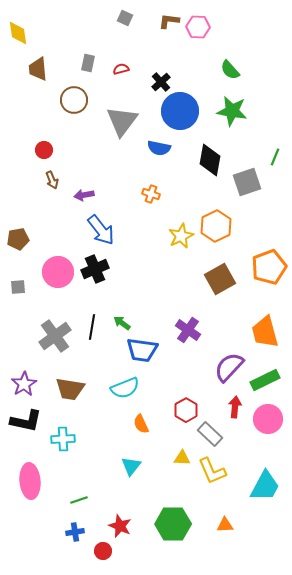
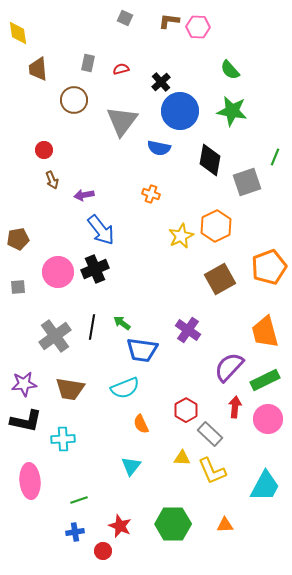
purple star at (24, 384): rotated 25 degrees clockwise
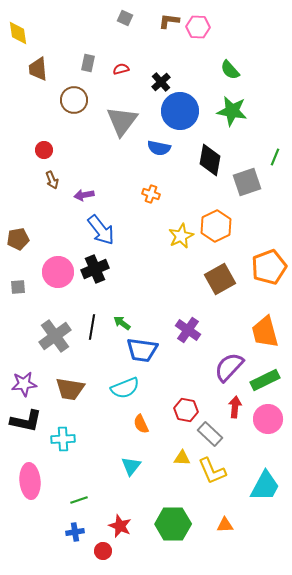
red hexagon at (186, 410): rotated 20 degrees counterclockwise
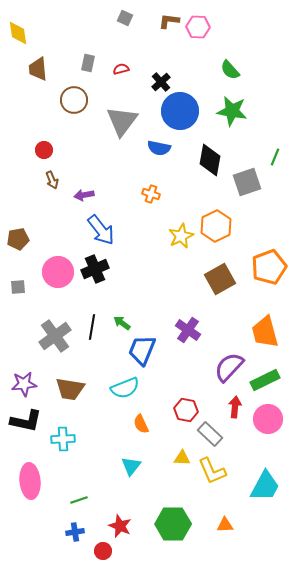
blue trapezoid at (142, 350): rotated 104 degrees clockwise
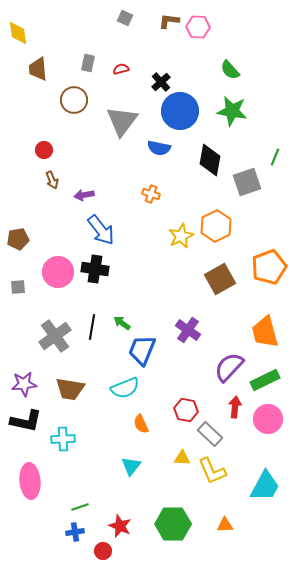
black cross at (95, 269): rotated 32 degrees clockwise
green line at (79, 500): moved 1 px right, 7 px down
